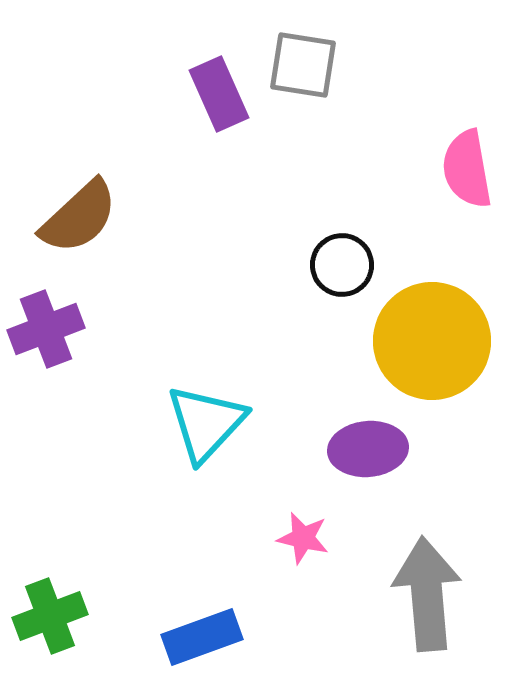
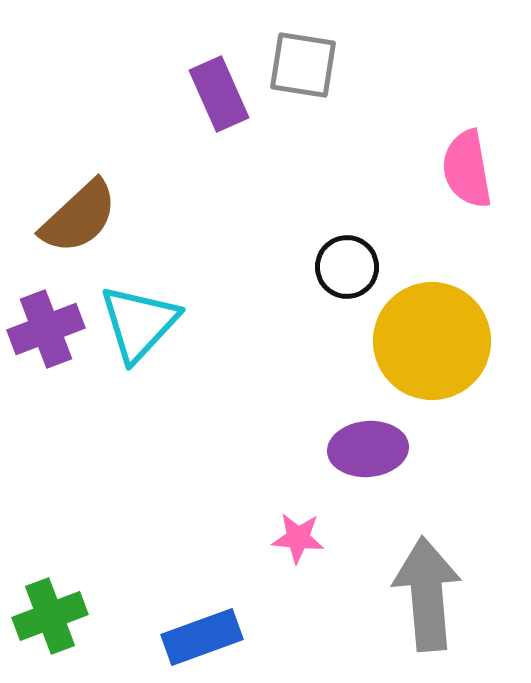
black circle: moved 5 px right, 2 px down
cyan triangle: moved 67 px left, 100 px up
pink star: moved 5 px left; rotated 8 degrees counterclockwise
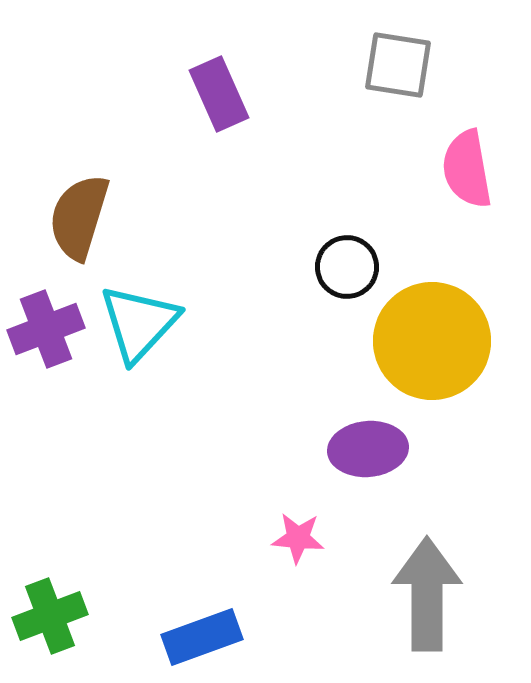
gray square: moved 95 px right
brown semicircle: rotated 150 degrees clockwise
gray arrow: rotated 5 degrees clockwise
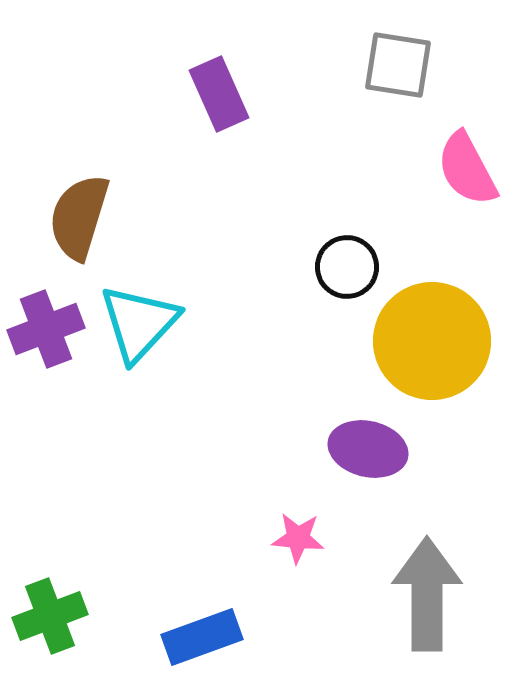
pink semicircle: rotated 18 degrees counterclockwise
purple ellipse: rotated 18 degrees clockwise
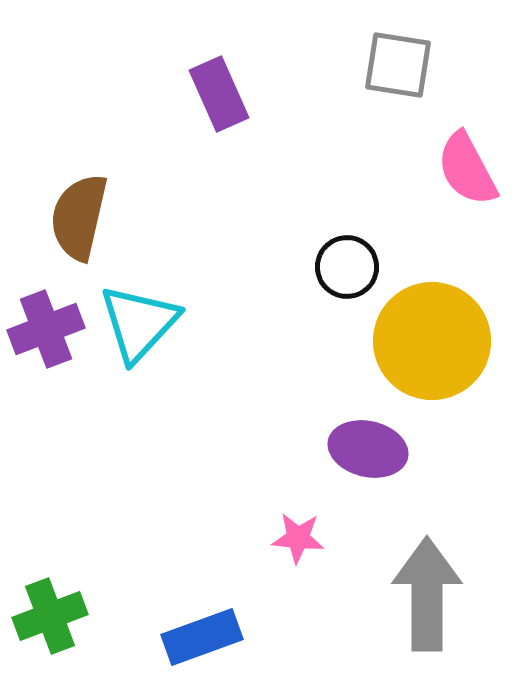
brown semicircle: rotated 4 degrees counterclockwise
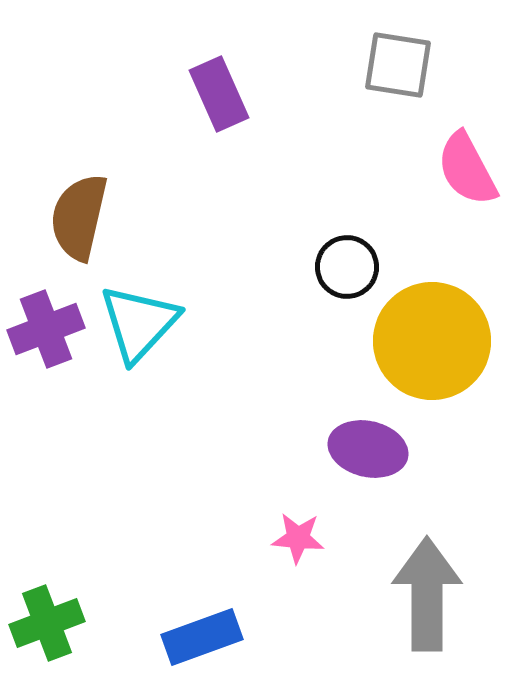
green cross: moved 3 px left, 7 px down
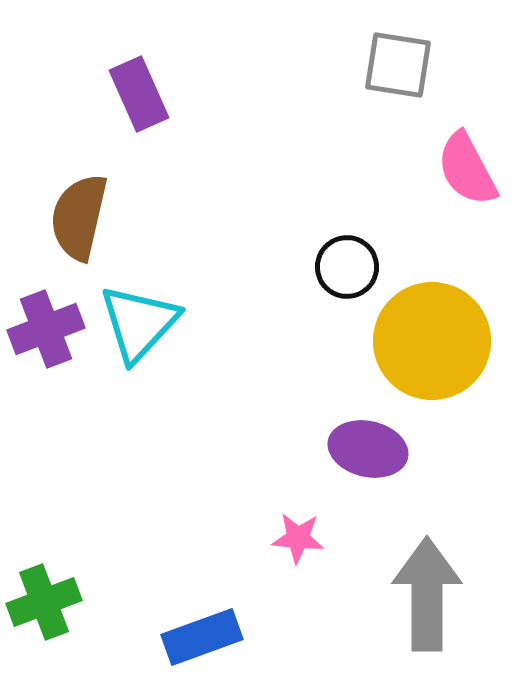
purple rectangle: moved 80 px left
green cross: moved 3 px left, 21 px up
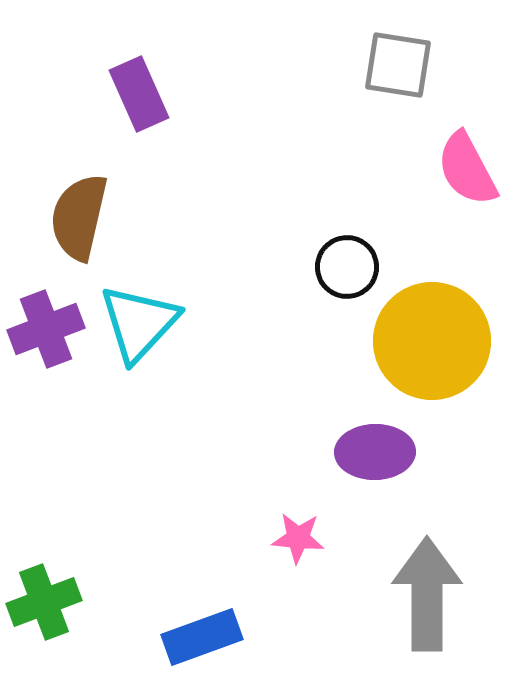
purple ellipse: moved 7 px right, 3 px down; rotated 14 degrees counterclockwise
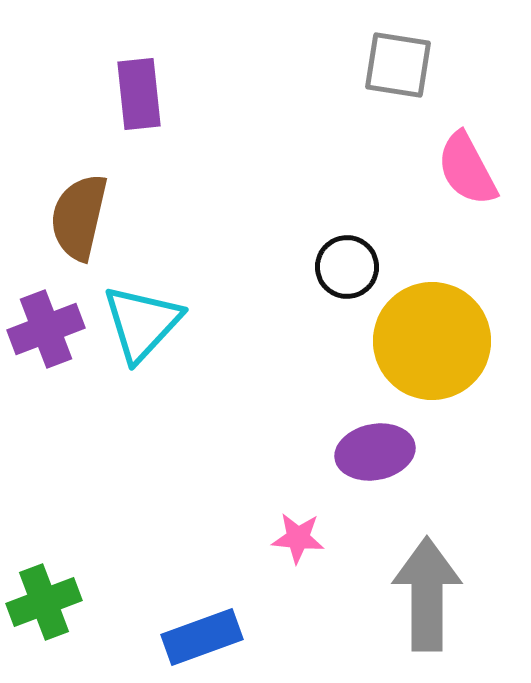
purple rectangle: rotated 18 degrees clockwise
cyan triangle: moved 3 px right
purple ellipse: rotated 10 degrees counterclockwise
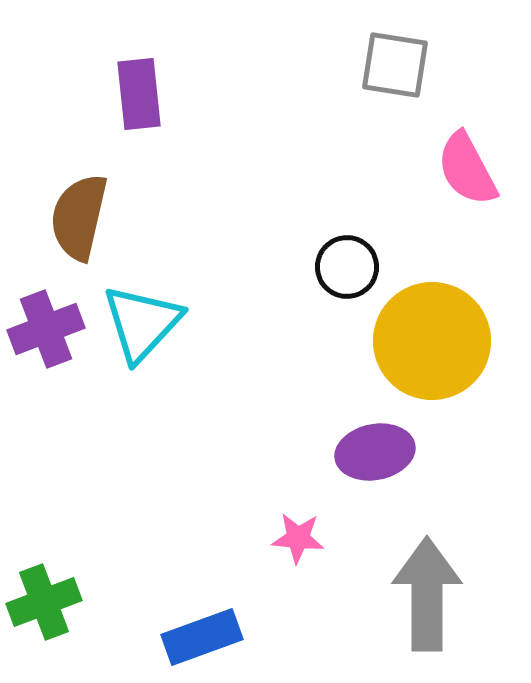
gray square: moved 3 px left
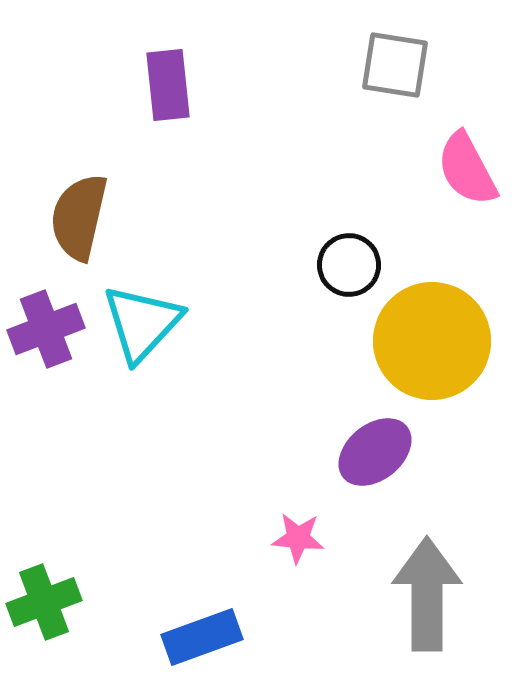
purple rectangle: moved 29 px right, 9 px up
black circle: moved 2 px right, 2 px up
purple ellipse: rotated 28 degrees counterclockwise
